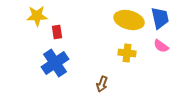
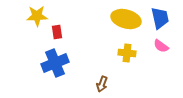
yellow ellipse: moved 3 px left, 1 px up
blue cross: rotated 12 degrees clockwise
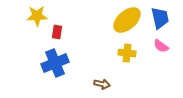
yellow ellipse: moved 1 px right, 1 px down; rotated 56 degrees counterclockwise
red rectangle: rotated 16 degrees clockwise
brown arrow: rotated 98 degrees counterclockwise
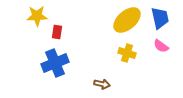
yellow cross: rotated 12 degrees clockwise
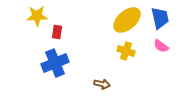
yellow cross: moved 1 px left, 2 px up
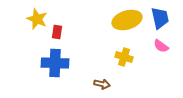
yellow star: moved 3 px down; rotated 25 degrees clockwise
yellow ellipse: rotated 24 degrees clockwise
yellow cross: moved 2 px left, 6 px down
blue cross: rotated 24 degrees clockwise
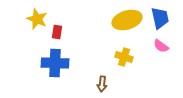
brown arrow: rotated 84 degrees clockwise
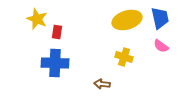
brown arrow: rotated 91 degrees clockwise
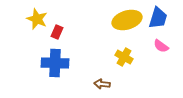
blue trapezoid: moved 2 px left; rotated 30 degrees clockwise
red rectangle: rotated 16 degrees clockwise
yellow cross: rotated 12 degrees clockwise
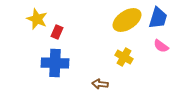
yellow ellipse: rotated 16 degrees counterclockwise
brown arrow: moved 2 px left
